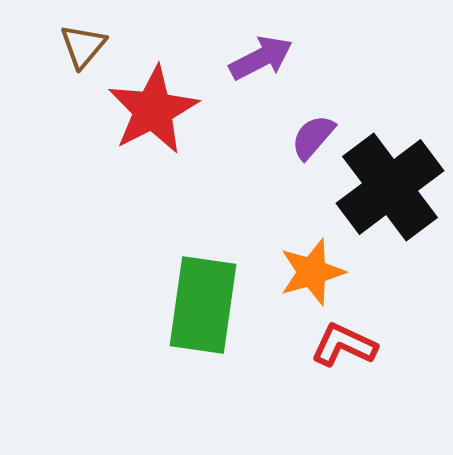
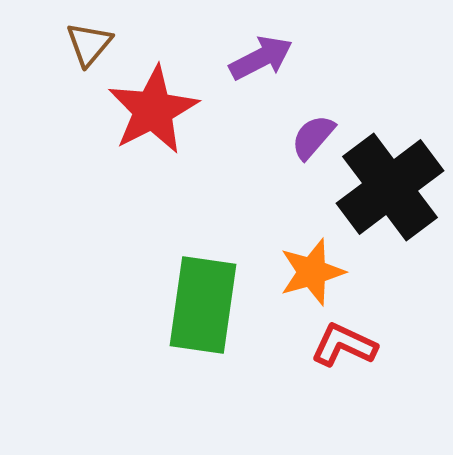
brown triangle: moved 6 px right, 2 px up
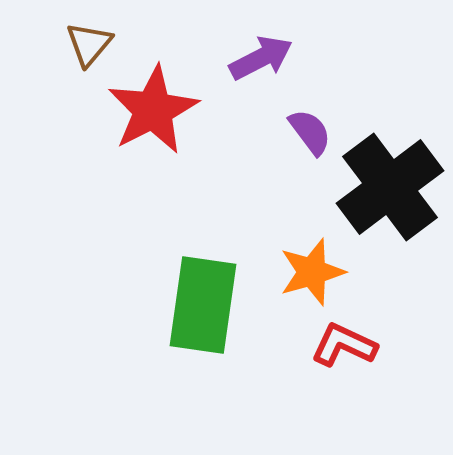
purple semicircle: moved 3 px left, 5 px up; rotated 102 degrees clockwise
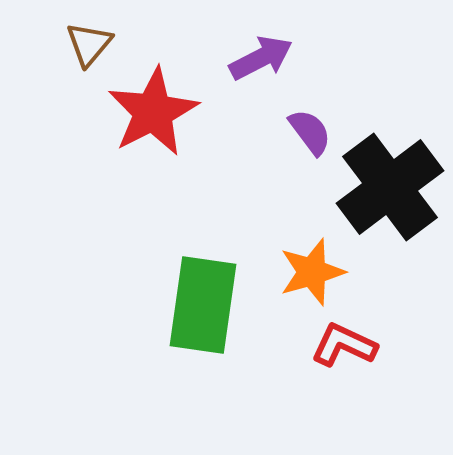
red star: moved 2 px down
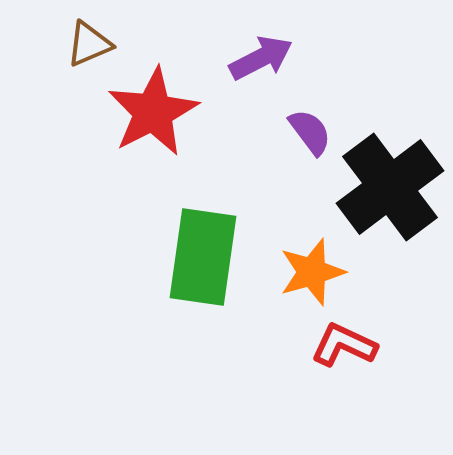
brown triangle: rotated 27 degrees clockwise
green rectangle: moved 48 px up
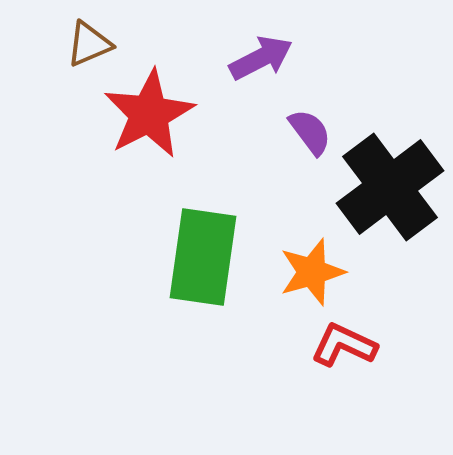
red star: moved 4 px left, 2 px down
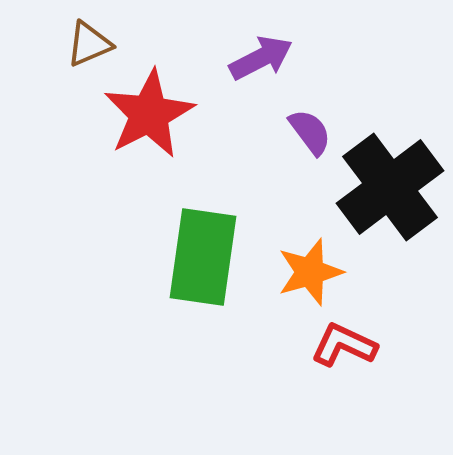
orange star: moved 2 px left
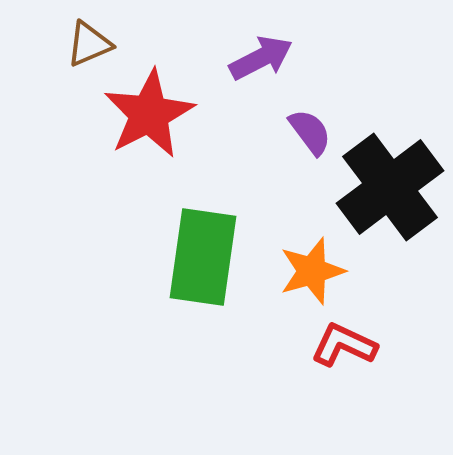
orange star: moved 2 px right, 1 px up
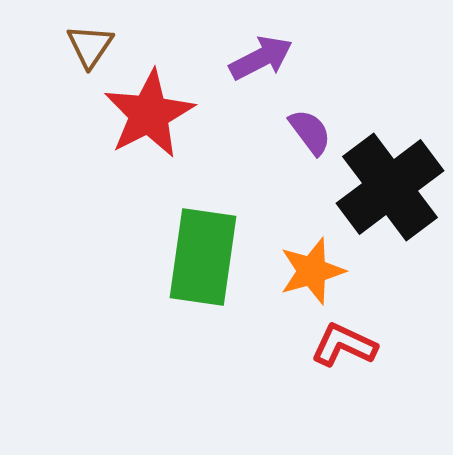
brown triangle: moved 1 px right, 2 px down; rotated 33 degrees counterclockwise
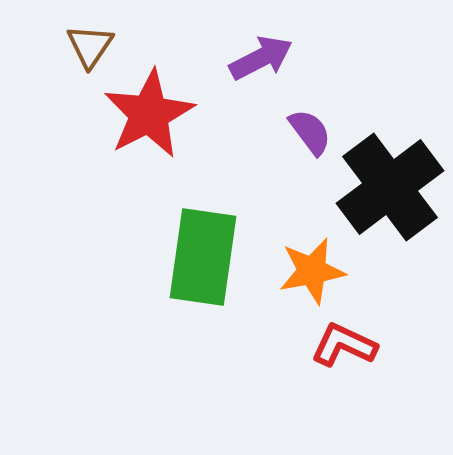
orange star: rotated 6 degrees clockwise
